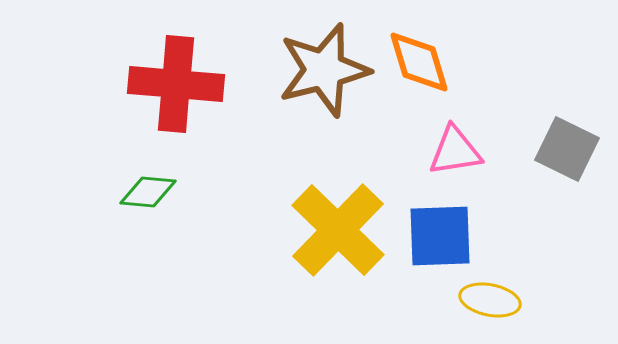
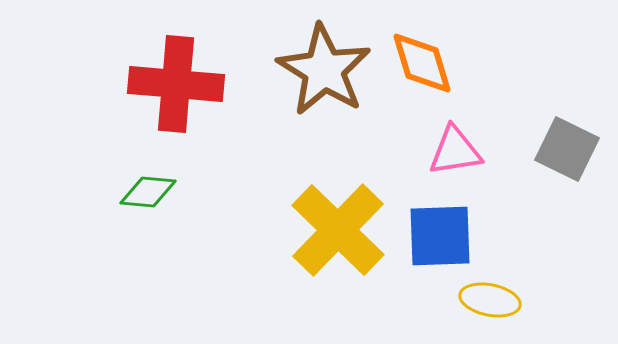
orange diamond: moved 3 px right, 1 px down
brown star: rotated 26 degrees counterclockwise
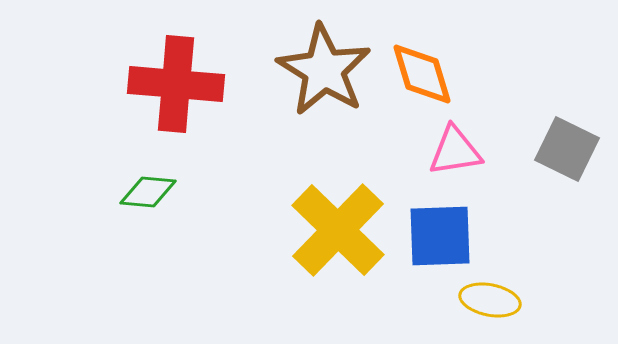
orange diamond: moved 11 px down
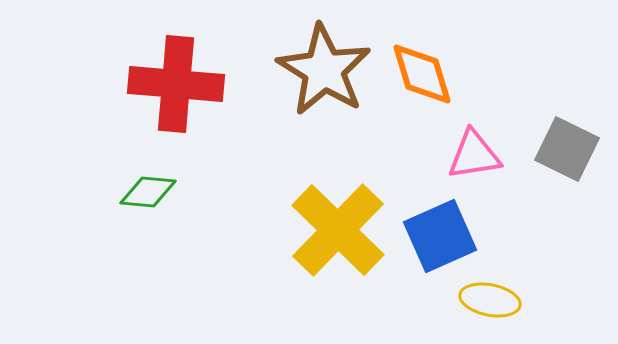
pink triangle: moved 19 px right, 4 px down
blue square: rotated 22 degrees counterclockwise
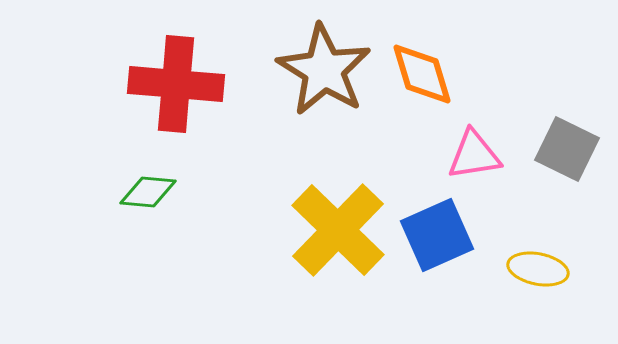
blue square: moved 3 px left, 1 px up
yellow ellipse: moved 48 px right, 31 px up
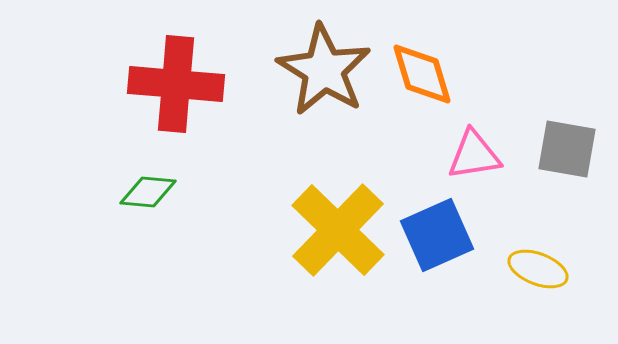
gray square: rotated 16 degrees counterclockwise
yellow ellipse: rotated 10 degrees clockwise
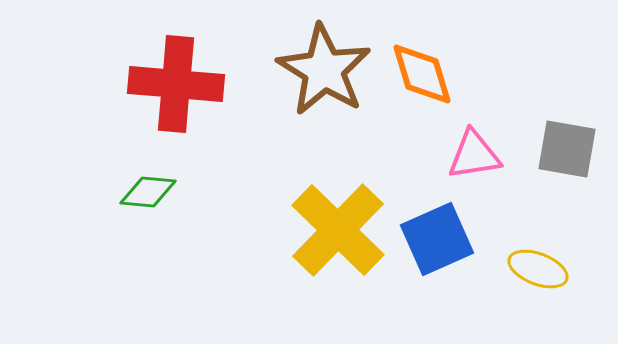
blue square: moved 4 px down
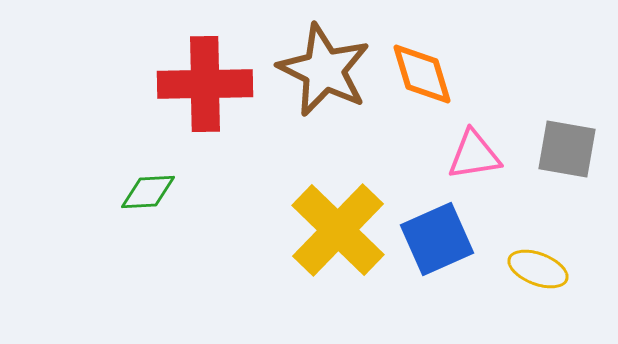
brown star: rotated 6 degrees counterclockwise
red cross: moved 29 px right; rotated 6 degrees counterclockwise
green diamond: rotated 8 degrees counterclockwise
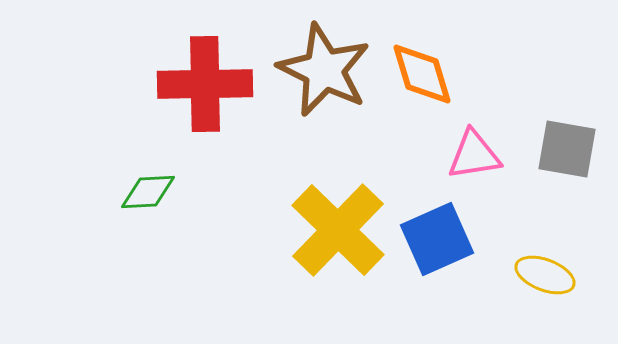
yellow ellipse: moved 7 px right, 6 px down
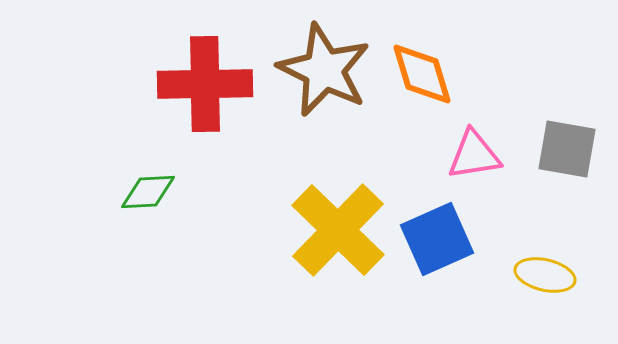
yellow ellipse: rotated 8 degrees counterclockwise
